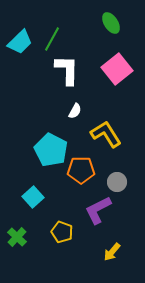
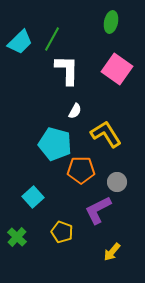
green ellipse: moved 1 px up; rotated 45 degrees clockwise
pink square: rotated 16 degrees counterclockwise
cyan pentagon: moved 4 px right, 6 px up; rotated 12 degrees counterclockwise
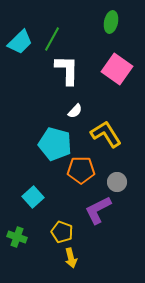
white semicircle: rotated 14 degrees clockwise
green cross: rotated 24 degrees counterclockwise
yellow arrow: moved 41 px left, 6 px down; rotated 54 degrees counterclockwise
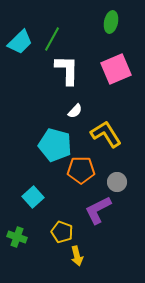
pink square: moved 1 px left; rotated 32 degrees clockwise
cyan pentagon: moved 1 px down
yellow arrow: moved 6 px right, 2 px up
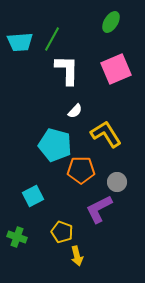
green ellipse: rotated 20 degrees clockwise
cyan trapezoid: rotated 40 degrees clockwise
cyan square: moved 1 px up; rotated 15 degrees clockwise
purple L-shape: moved 1 px right, 1 px up
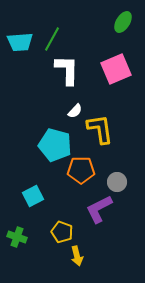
green ellipse: moved 12 px right
yellow L-shape: moved 6 px left, 5 px up; rotated 24 degrees clockwise
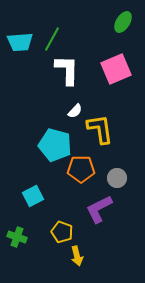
orange pentagon: moved 1 px up
gray circle: moved 4 px up
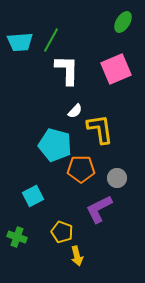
green line: moved 1 px left, 1 px down
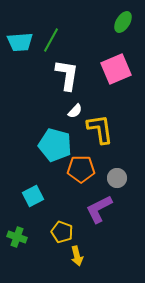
white L-shape: moved 5 px down; rotated 8 degrees clockwise
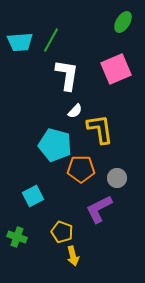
yellow arrow: moved 4 px left
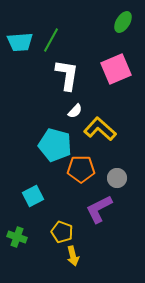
yellow L-shape: rotated 40 degrees counterclockwise
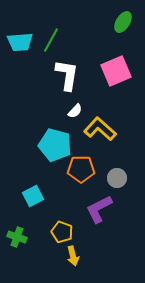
pink square: moved 2 px down
